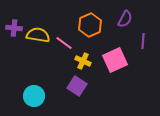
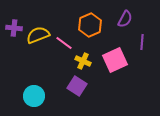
yellow semicircle: rotated 30 degrees counterclockwise
purple line: moved 1 px left, 1 px down
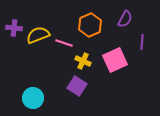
pink line: rotated 18 degrees counterclockwise
cyan circle: moved 1 px left, 2 px down
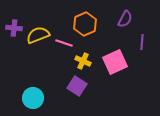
orange hexagon: moved 5 px left, 1 px up
pink square: moved 2 px down
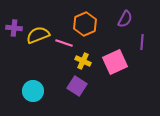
cyan circle: moved 7 px up
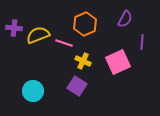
pink square: moved 3 px right
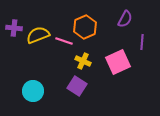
orange hexagon: moved 3 px down
pink line: moved 2 px up
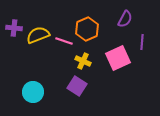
orange hexagon: moved 2 px right, 2 px down
pink square: moved 4 px up
cyan circle: moved 1 px down
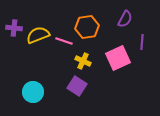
orange hexagon: moved 2 px up; rotated 15 degrees clockwise
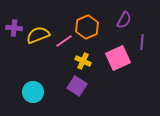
purple semicircle: moved 1 px left, 1 px down
orange hexagon: rotated 15 degrees counterclockwise
pink line: rotated 54 degrees counterclockwise
